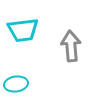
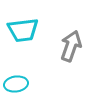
gray arrow: rotated 24 degrees clockwise
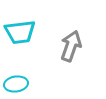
cyan trapezoid: moved 3 px left, 2 px down
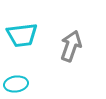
cyan trapezoid: moved 2 px right, 3 px down
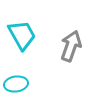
cyan trapezoid: rotated 112 degrees counterclockwise
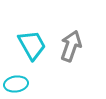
cyan trapezoid: moved 10 px right, 10 px down
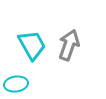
gray arrow: moved 2 px left, 1 px up
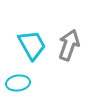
cyan ellipse: moved 2 px right, 1 px up
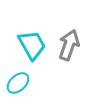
cyan ellipse: rotated 35 degrees counterclockwise
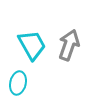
cyan ellipse: rotated 35 degrees counterclockwise
